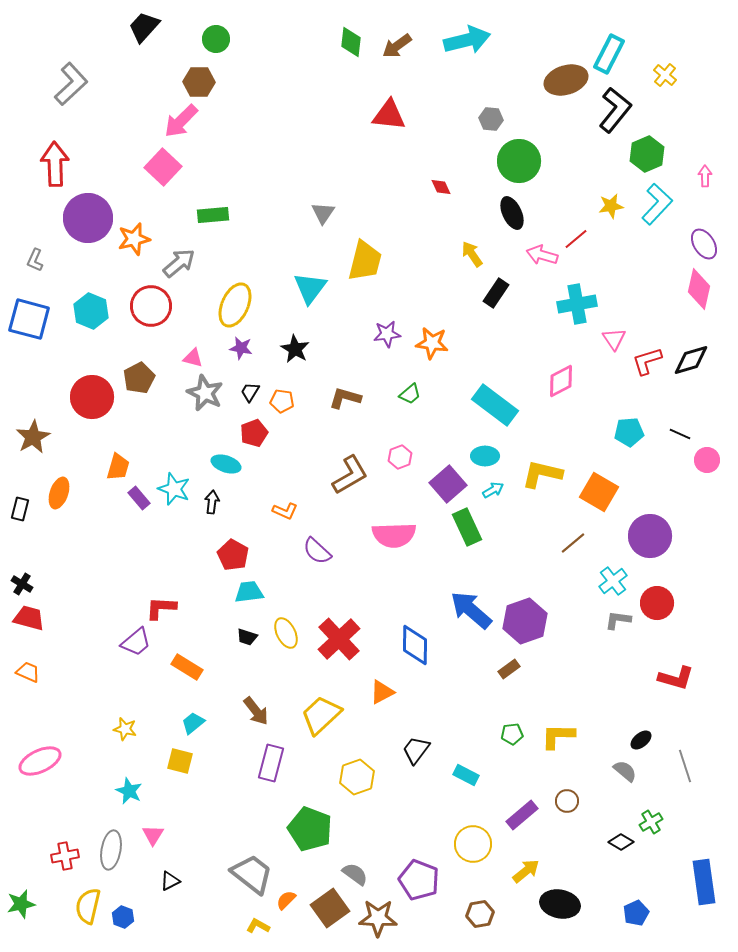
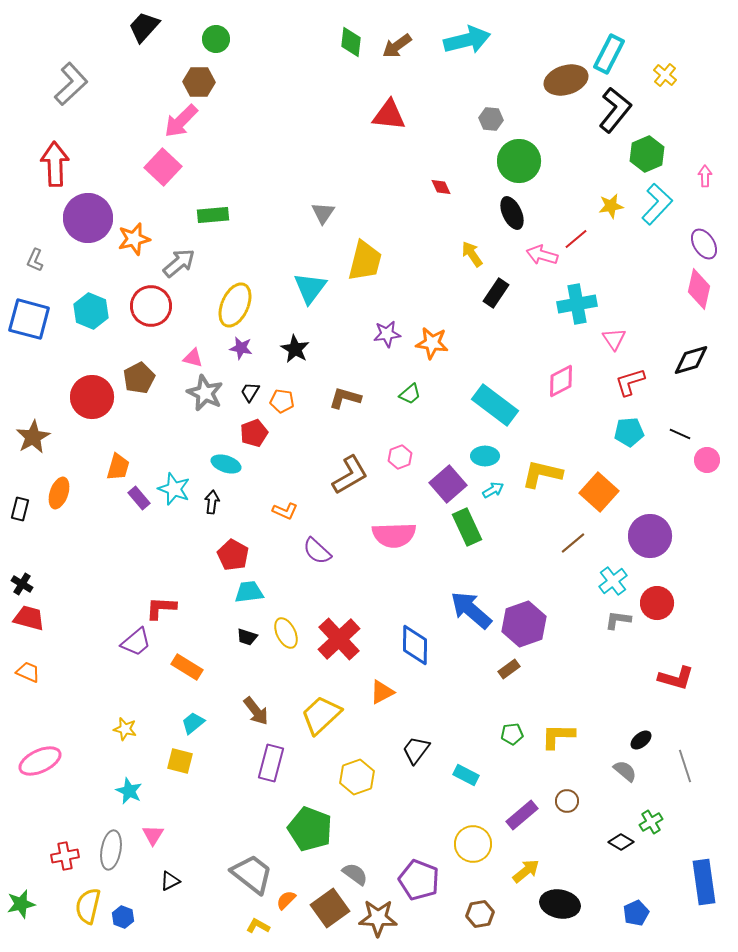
red L-shape at (647, 361): moved 17 px left, 21 px down
orange square at (599, 492): rotated 12 degrees clockwise
purple hexagon at (525, 621): moved 1 px left, 3 px down
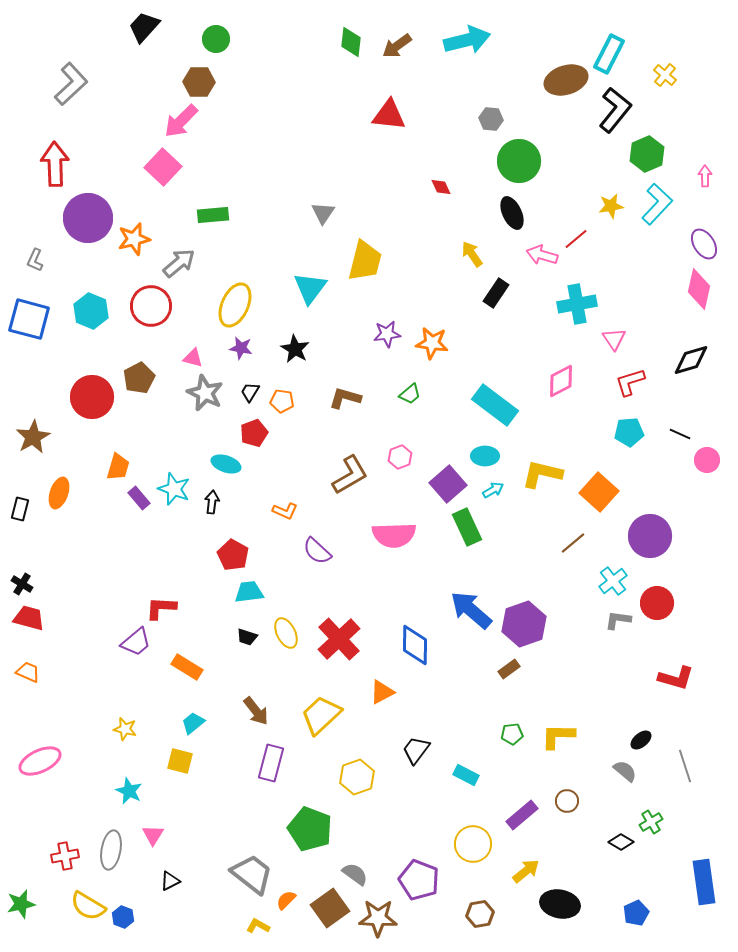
yellow semicircle at (88, 906): rotated 72 degrees counterclockwise
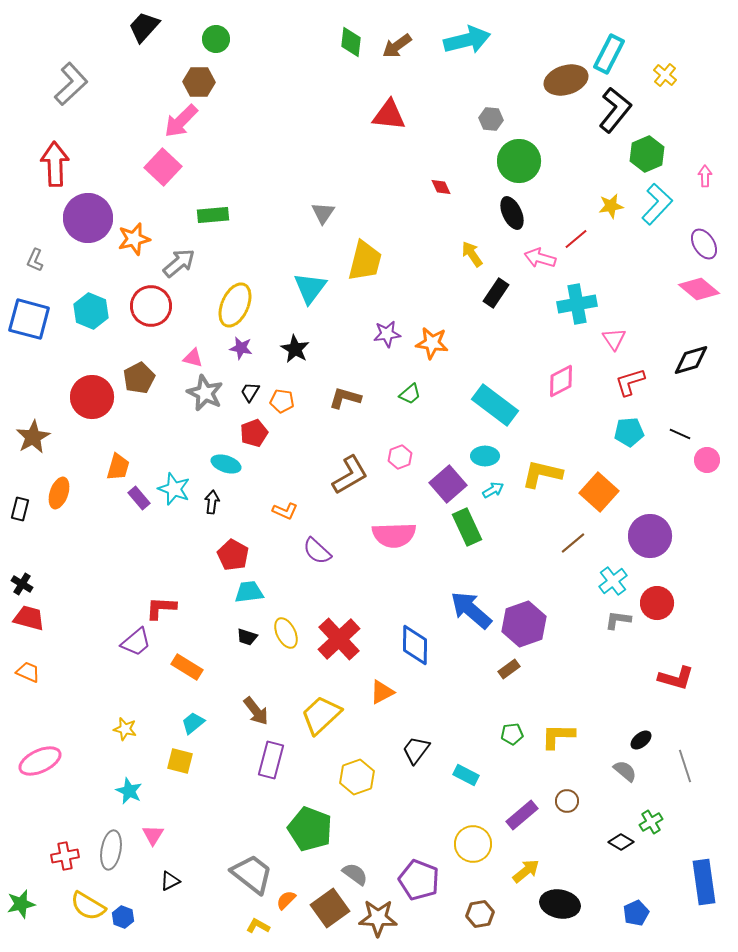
pink arrow at (542, 255): moved 2 px left, 3 px down
pink diamond at (699, 289): rotated 63 degrees counterclockwise
purple rectangle at (271, 763): moved 3 px up
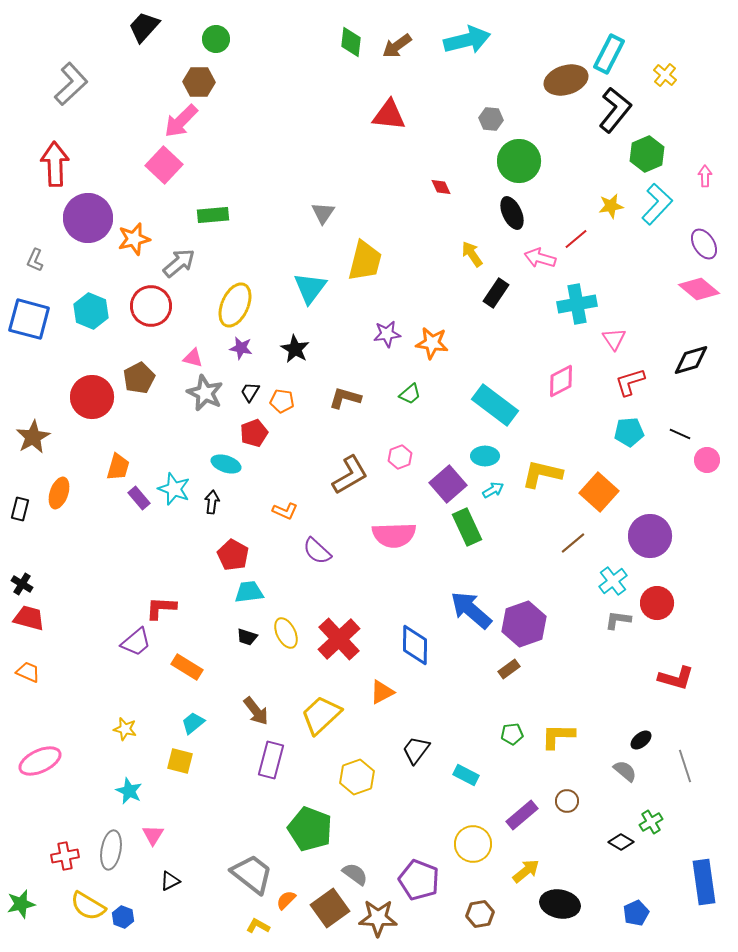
pink square at (163, 167): moved 1 px right, 2 px up
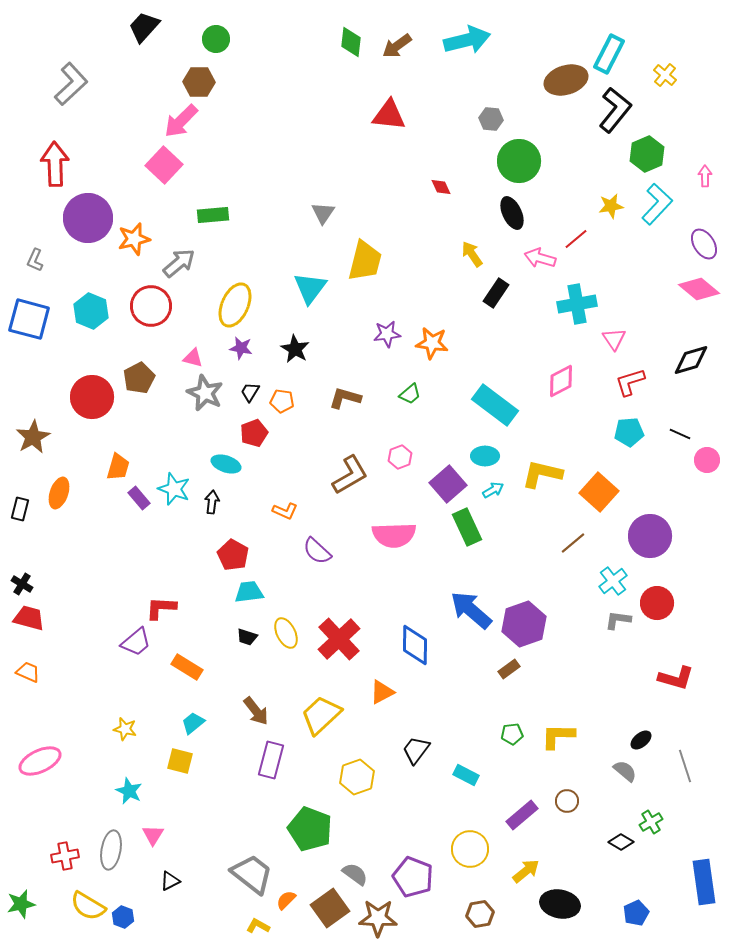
yellow circle at (473, 844): moved 3 px left, 5 px down
purple pentagon at (419, 880): moved 6 px left, 3 px up
